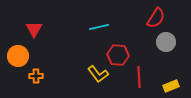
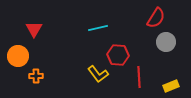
cyan line: moved 1 px left, 1 px down
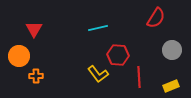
gray circle: moved 6 px right, 8 px down
orange circle: moved 1 px right
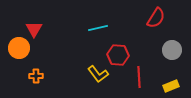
orange circle: moved 8 px up
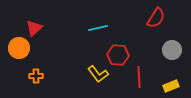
red triangle: moved 1 px up; rotated 18 degrees clockwise
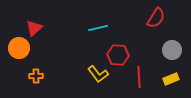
yellow rectangle: moved 7 px up
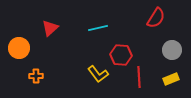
red triangle: moved 16 px right
red hexagon: moved 3 px right
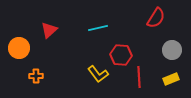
red triangle: moved 1 px left, 2 px down
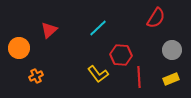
cyan line: rotated 30 degrees counterclockwise
orange cross: rotated 24 degrees counterclockwise
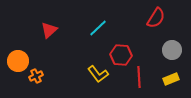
orange circle: moved 1 px left, 13 px down
